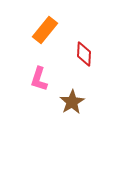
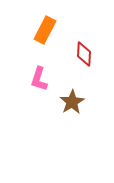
orange rectangle: rotated 12 degrees counterclockwise
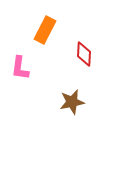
pink L-shape: moved 19 px left, 11 px up; rotated 10 degrees counterclockwise
brown star: rotated 20 degrees clockwise
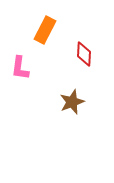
brown star: rotated 10 degrees counterclockwise
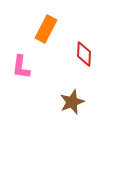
orange rectangle: moved 1 px right, 1 px up
pink L-shape: moved 1 px right, 1 px up
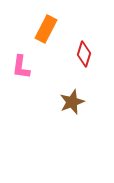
red diamond: rotated 15 degrees clockwise
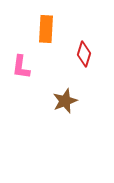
orange rectangle: rotated 24 degrees counterclockwise
brown star: moved 7 px left, 1 px up
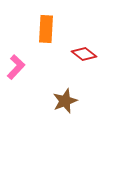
red diamond: rotated 70 degrees counterclockwise
pink L-shape: moved 5 px left; rotated 145 degrees counterclockwise
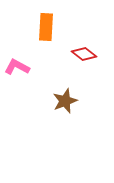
orange rectangle: moved 2 px up
pink L-shape: moved 1 px right; rotated 105 degrees counterclockwise
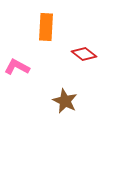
brown star: rotated 25 degrees counterclockwise
